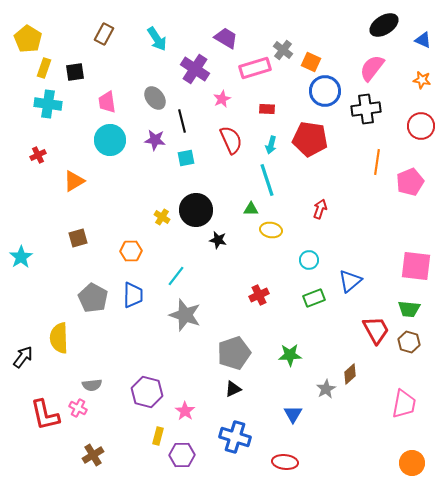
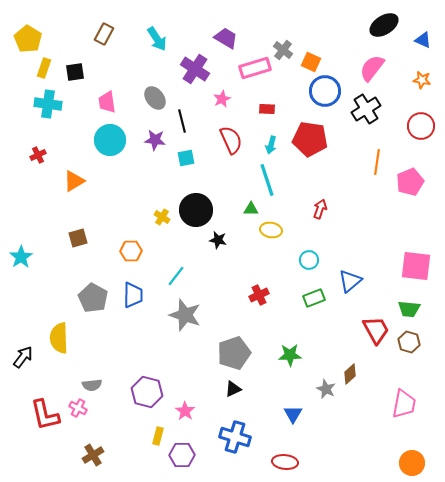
black cross at (366, 109): rotated 24 degrees counterclockwise
gray star at (326, 389): rotated 18 degrees counterclockwise
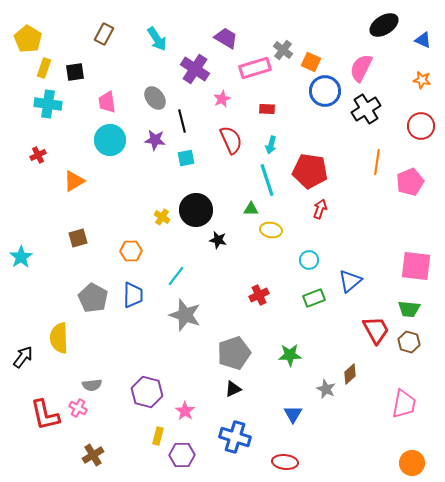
pink semicircle at (372, 68): moved 11 px left; rotated 12 degrees counterclockwise
red pentagon at (310, 139): moved 32 px down
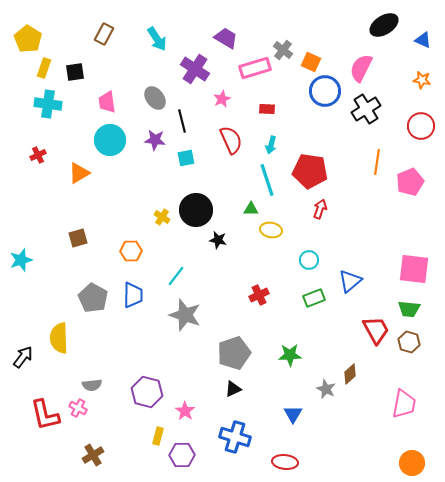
orange triangle at (74, 181): moved 5 px right, 8 px up
cyan star at (21, 257): moved 3 px down; rotated 15 degrees clockwise
pink square at (416, 266): moved 2 px left, 3 px down
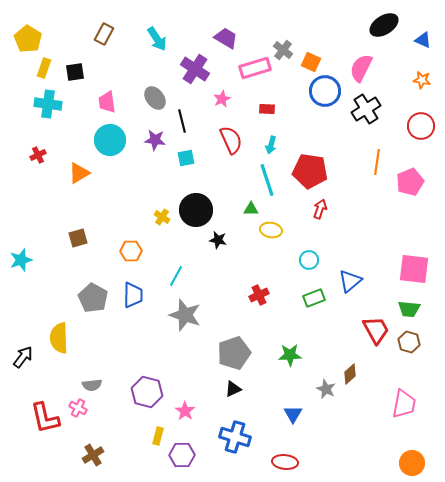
cyan line at (176, 276): rotated 10 degrees counterclockwise
red L-shape at (45, 415): moved 3 px down
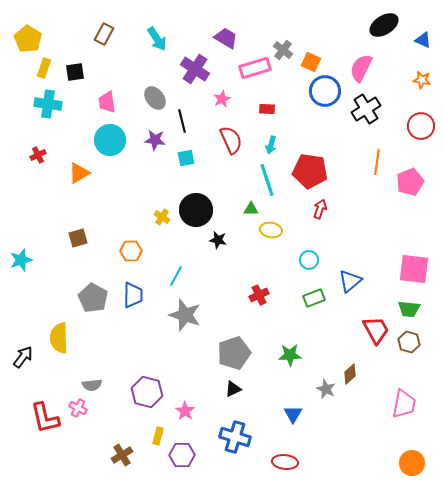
brown cross at (93, 455): moved 29 px right
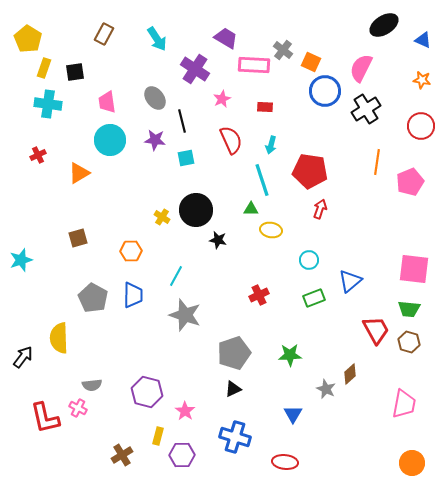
pink rectangle at (255, 68): moved 1 px left, 3 px up; rotated 20 degrees clockwise
red rectangle at (267, 109): moved 2 px left, 2 px up
cyan line at (267, 180): moved 5 px left
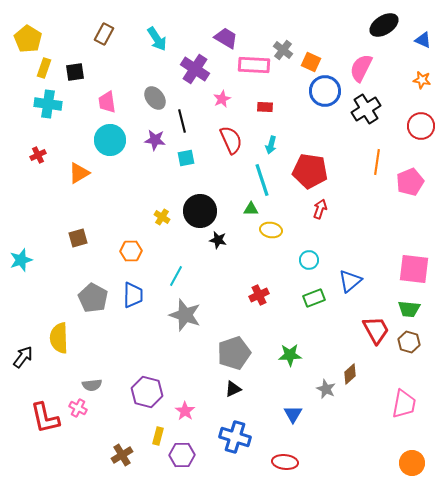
black circle at (196, 210): moved 4 px right, 1 px down
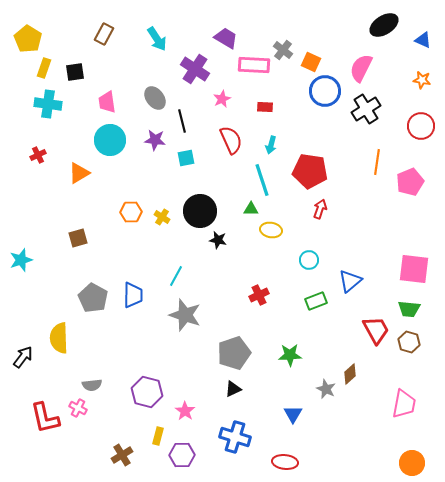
orange hexagon at (131, 251): moved 39 px up
green rectangle at (314, 298): moved 2 px right, 3 px down
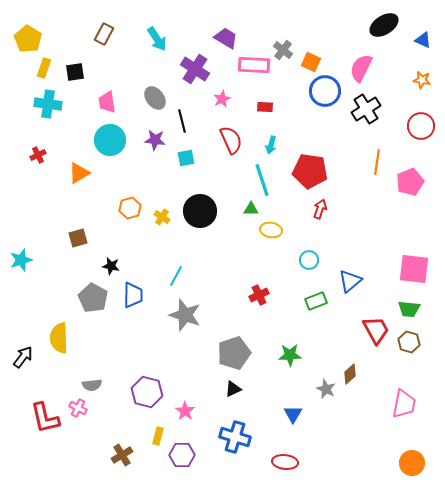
orange hexagon at (131, 212): moved 1 px left, 4 px up; rotated 15 degrees counterclockwise
black star at (218, 240): moved 107 px left, 26 px down
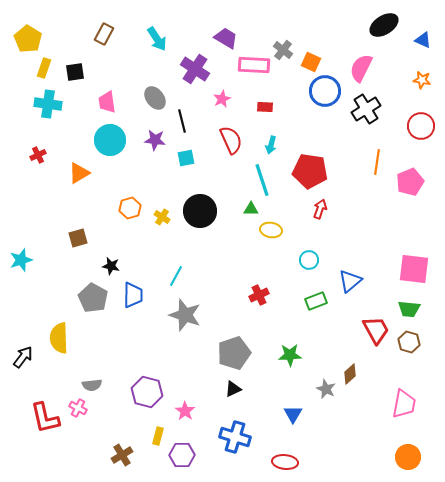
orange circle at (412, 463): moved 4 px left, 6 px up
